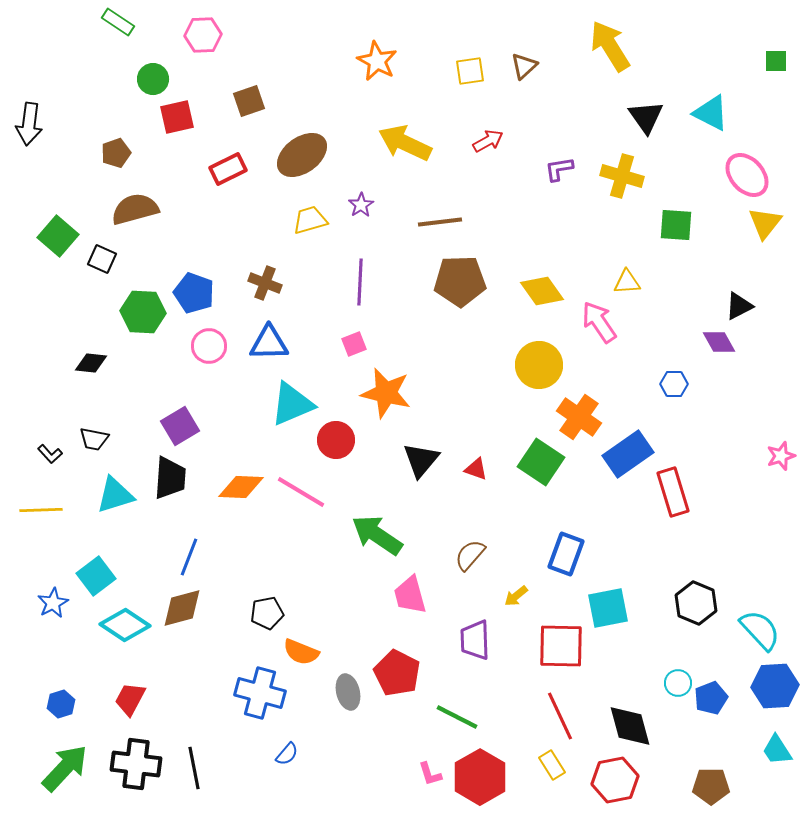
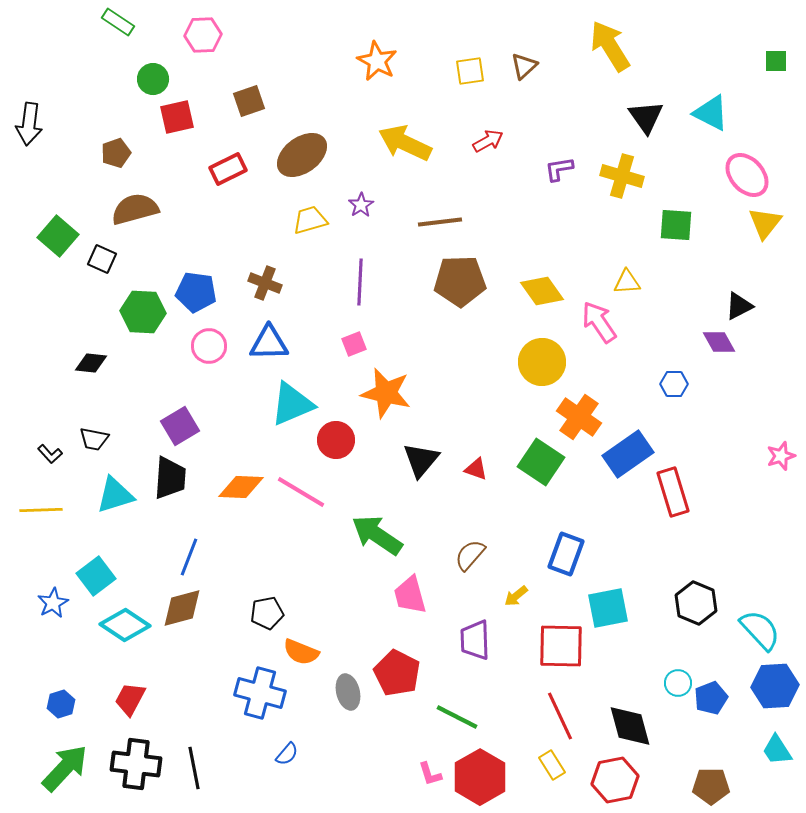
blue pentagon at (194, 293): moved 2 px right, 1 px up; rotated 12 degrees counterclockwise
yellow circle at (539, 365): moved 3 px right, 3 px up
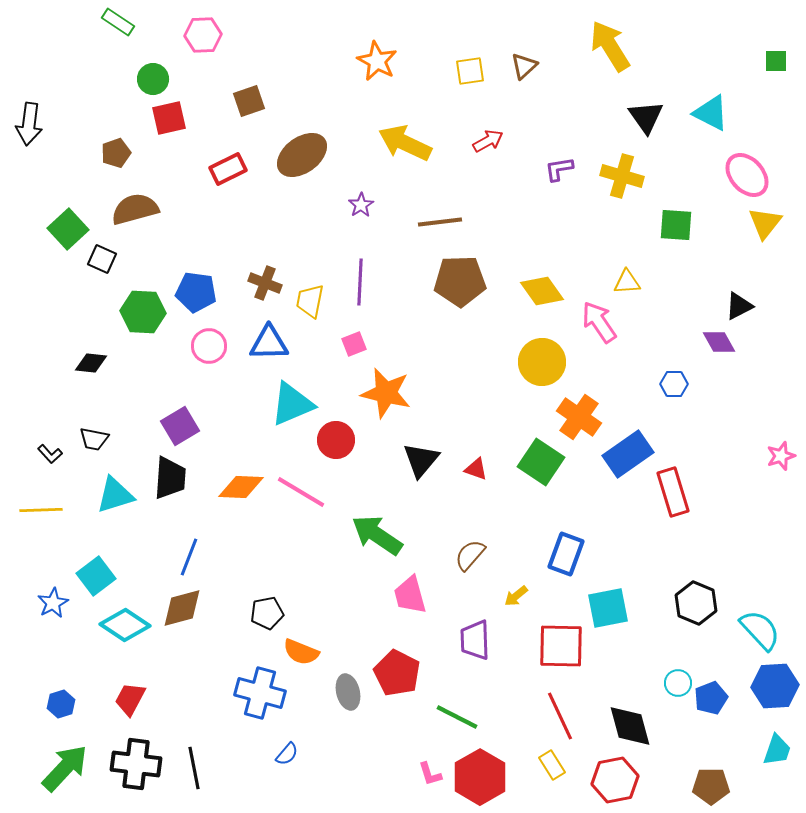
red square at (177, 117): moved 8 px left, 1 px down
yellow trapezoid at (310, 220): moved 81 px down; rotated 63 degrees counterclockwise
green square at (58, 236): moved 10 px right, 7 px up; rotated 6 degrees clockwise
cyan trapezoid at (777, 750): rotated 128 degrees counterclockwise
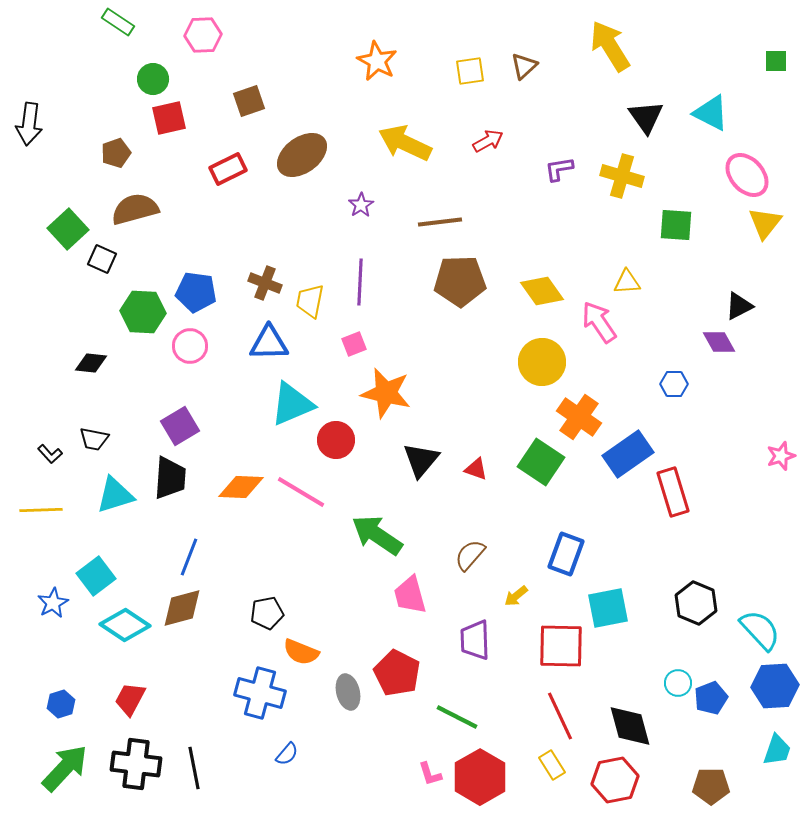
pink circle at (209, 346): moved 19 px left
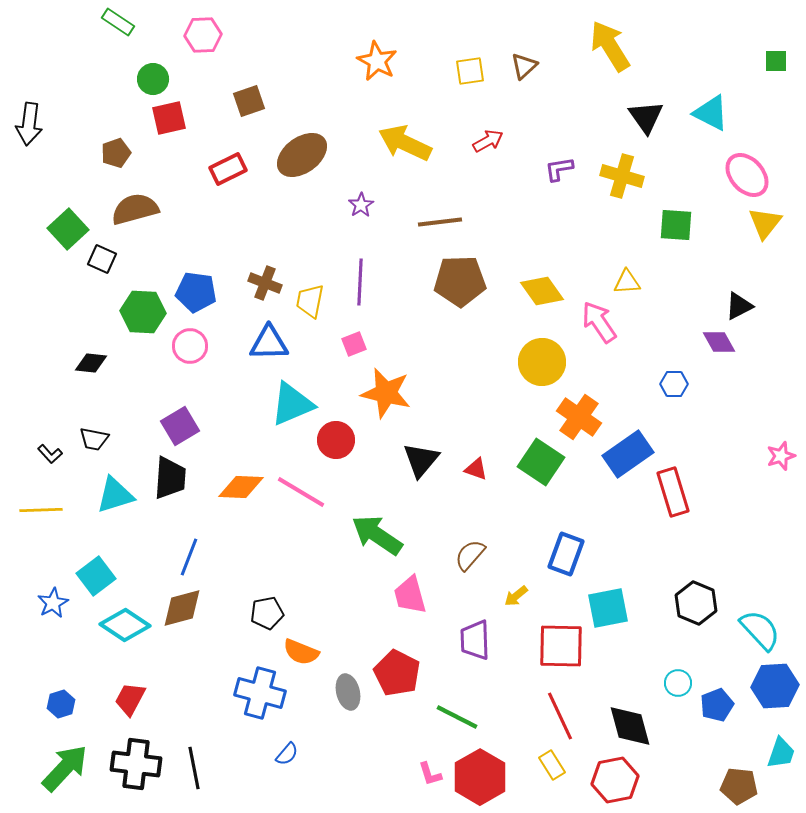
blue pentagon at (711, 698): moved 6 px right, 7 px down
cyan trapezoid at (777, 750): moved 4 px right, 3 px down
brown pentagon at (711, 786): moved 28 px right; rotated 6 degrees clockwise
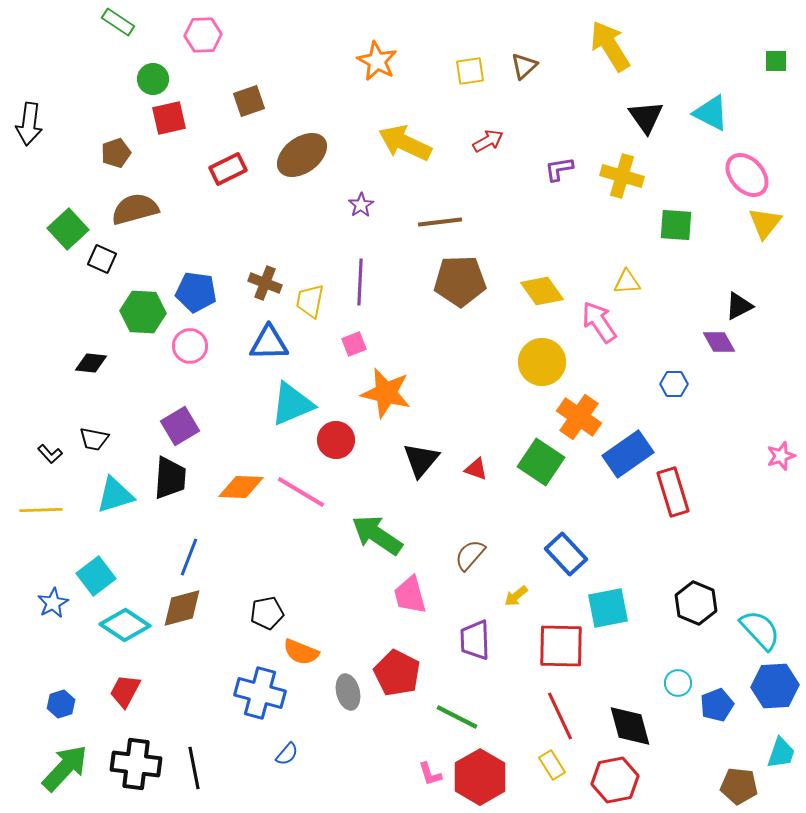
blue rectangle at (566, 554): rotated 63 degrees counterclockwise
red trapezoid at (130, 699): moved 5 px left, 8 px up
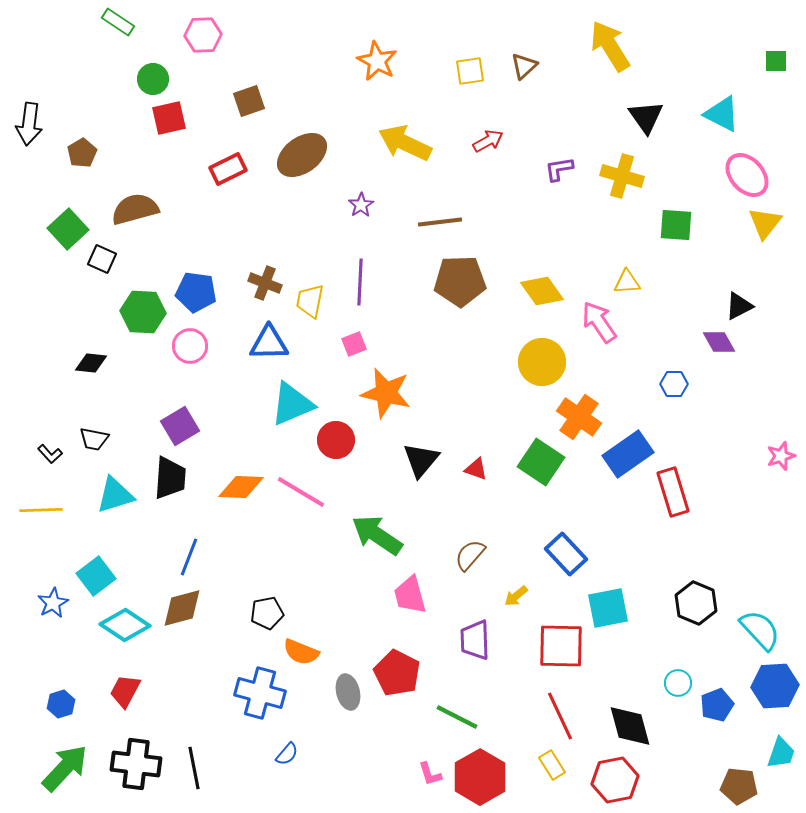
cyan triangle at (711, 113): moved 11 px right, 1 px down
brown pentagon at (116, 153): moved 34 px left; rotated 12 degrees counterclockwise
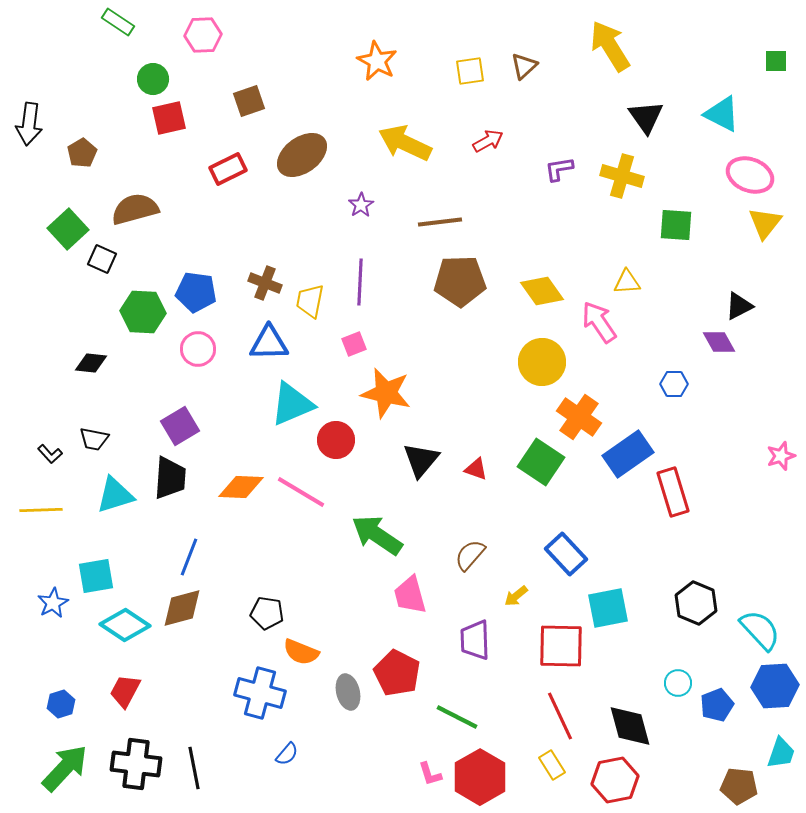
pink ellipse at (747, 175): moved 3 px right; rotated 27 degrees counterclockwise
pink circle at (190, 346): moved 8 px right, 3 px down
cyan square at (96, 576): rotated 27 degrees clockwise
black pentagon at (267, 613): rotated 20 degrees clockwise
